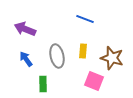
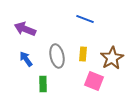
yellow rectangle: moved 3 px down
brown star: rotated 25 degrees clockwise
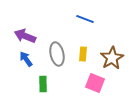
purple arrow: moved 7 px down
gray ellipse: moved 2 px up
pink square: moved 1 px right, 2 px down
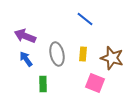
blue line: rotated 18 degrees clockwise
brown star: rotated 25 degrees counterclockwise
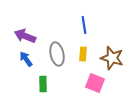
blue line: moved 1 px left, 6 px down; rotated 42 degrees clockwise
